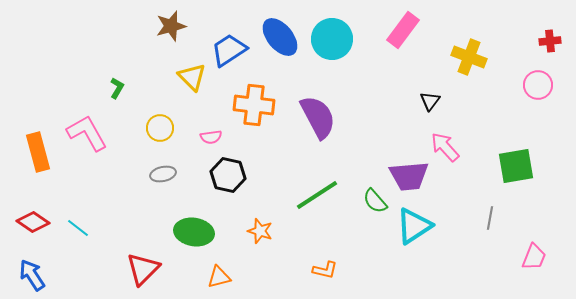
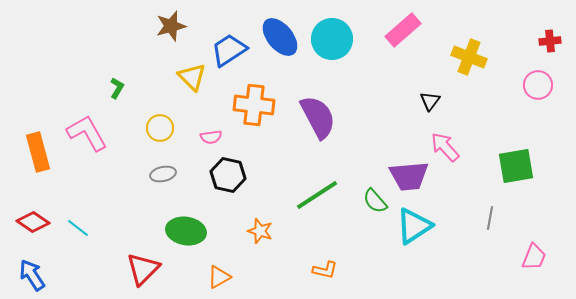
pink rectangle: rotated 12 degrees clockwise
green ellipse: moved 8 px left, 1 px up
orange triangle: rotated 15 degrees counterclockwise
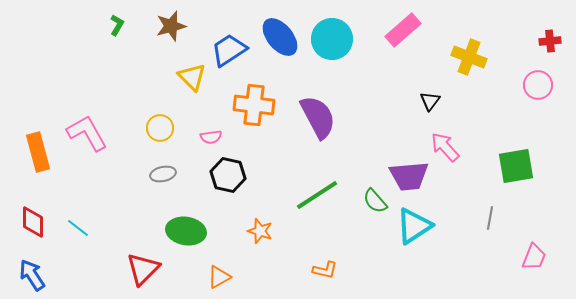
green L-shape: moved 63 px up
red diamond: rotated 56 degrees clockwise
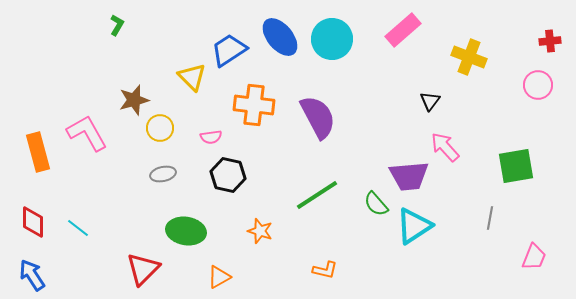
brown star: moved 37 px left, 74 px down
green semicircle: moved 1 px right, 3 px down
